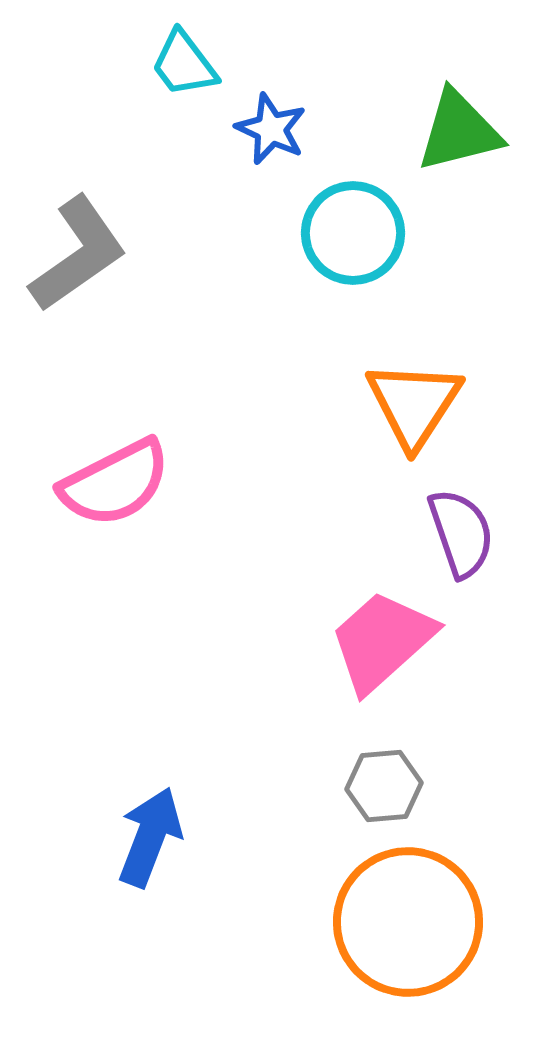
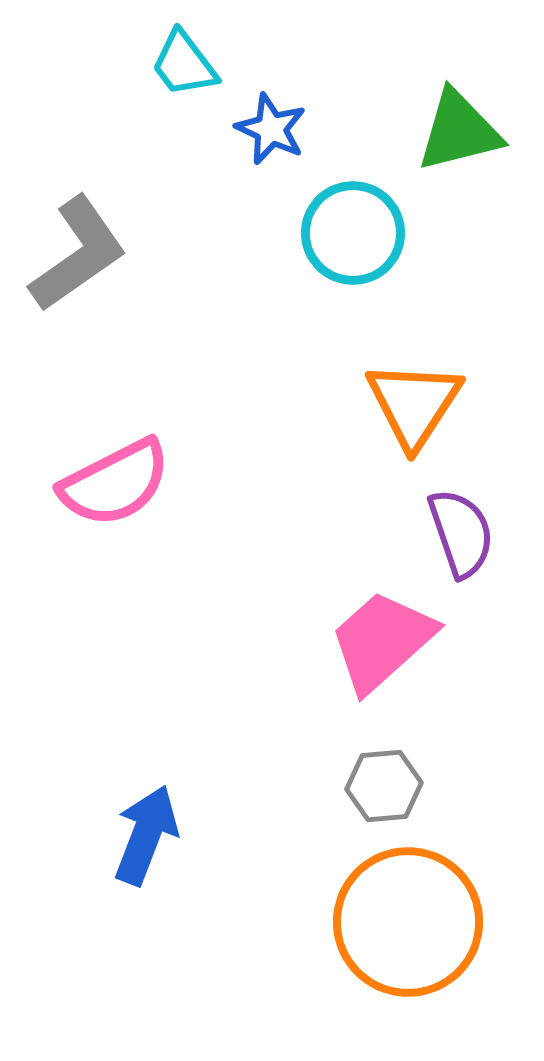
blue arrow: moved 4 px left, 2 px up
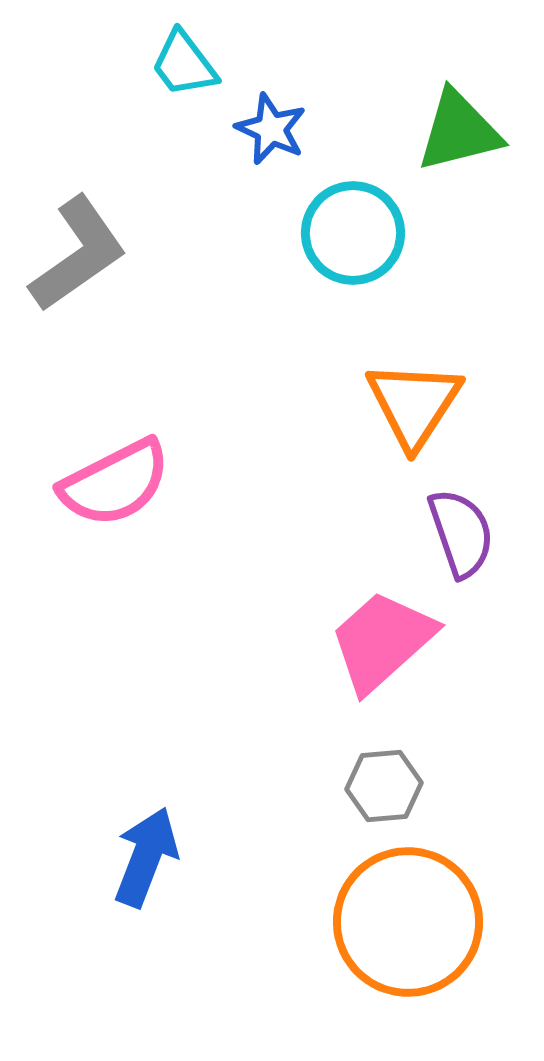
blue arrow: moved 22 px down
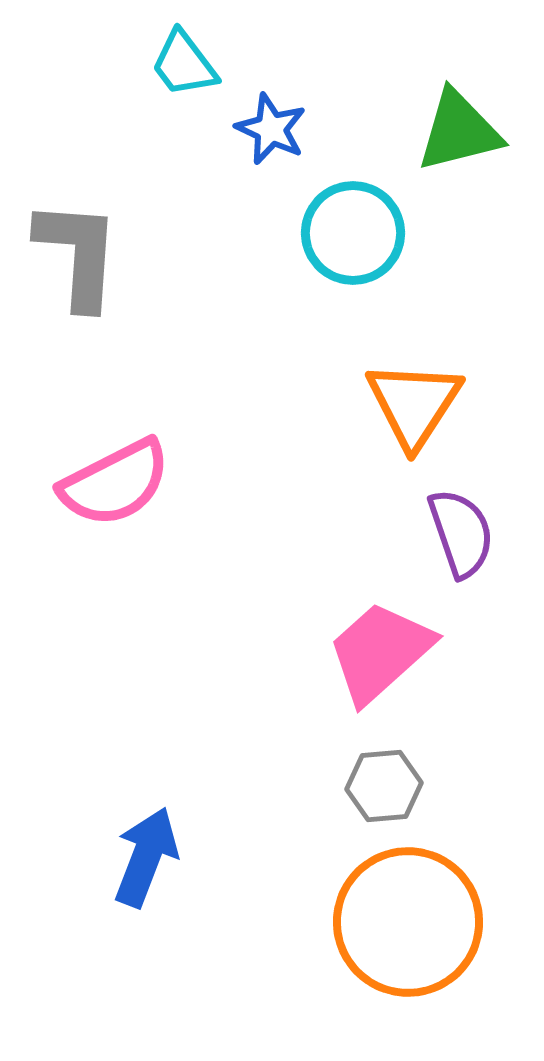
gray L-shape: rotated 51 degrees counterclockwise
pink trapezoid: moved 2 px left, 11 px down
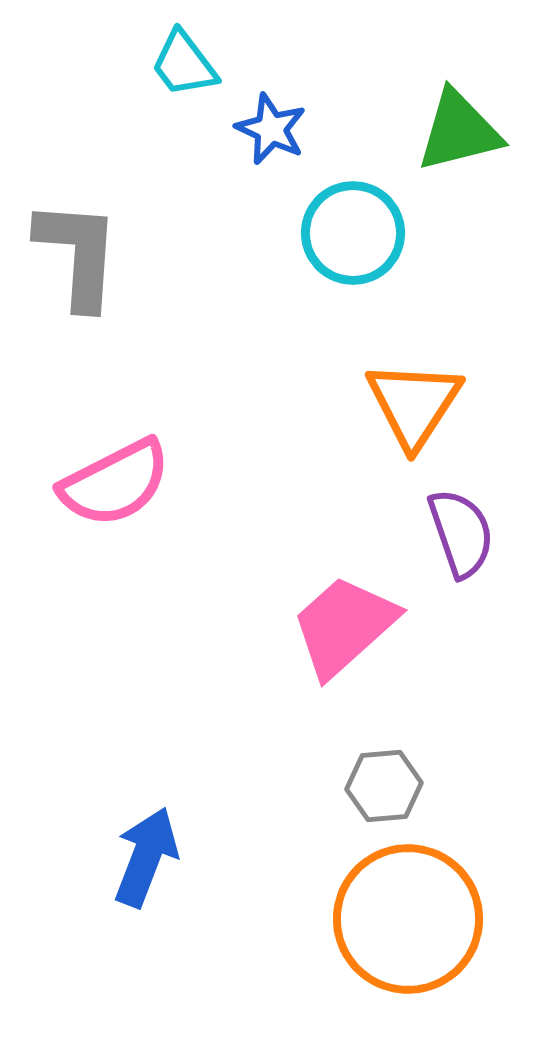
pink trapezoid: moved 36 px left, 26 px up
orange circle: moved 3 px up
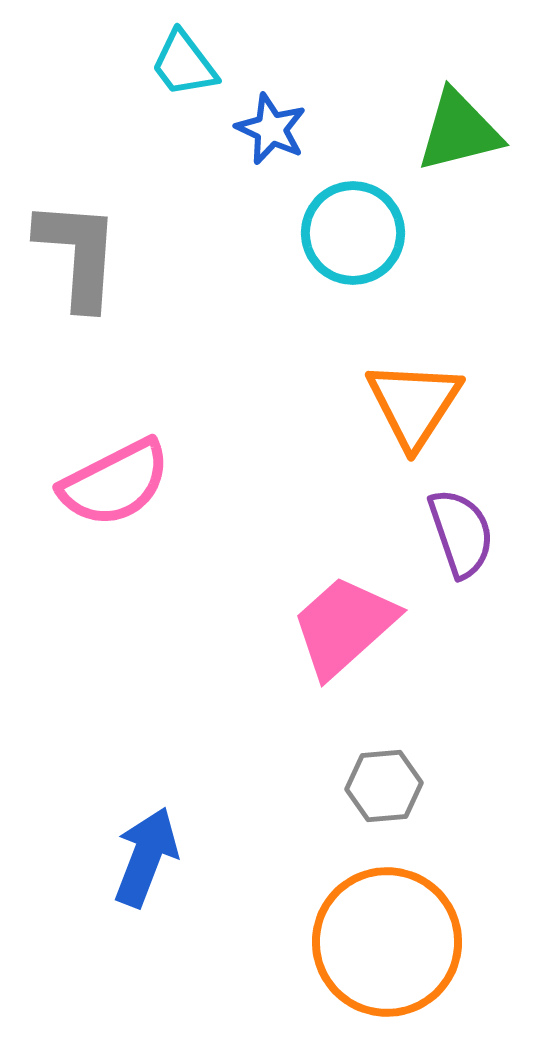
orange circle: moved 21 px left, 23 px down
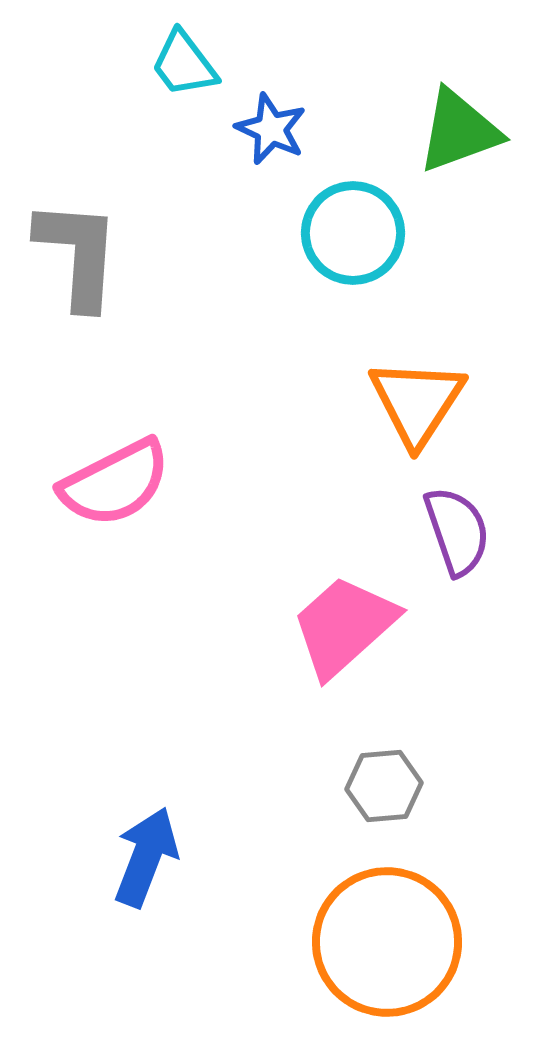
green triangle: rotated 6 degrees counterclockwise
orange triangle: moved 3 px right, 2 px up
purple semicircle: moved 4 px left, 2 px up
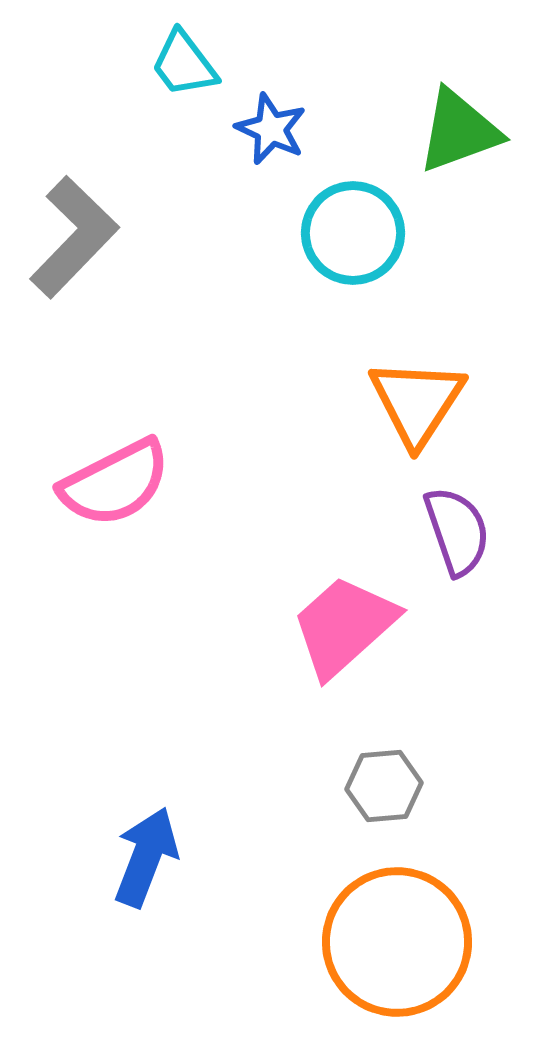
gray L-shape: moved 4 px left, 17 px up; rotated 40 degrees clockwise
orange circle: moved 10 px right
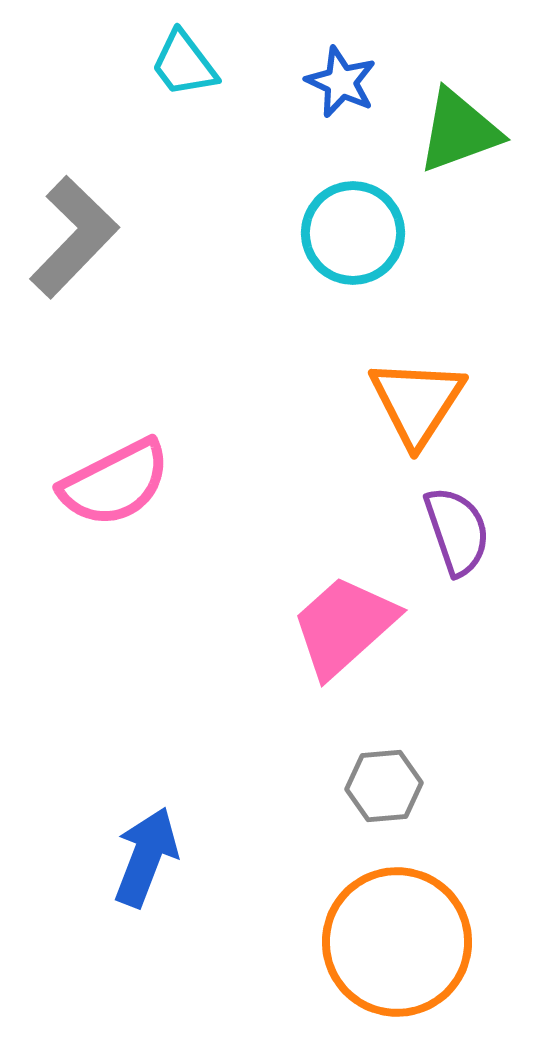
blue star: moved 70 px right, 47 px up
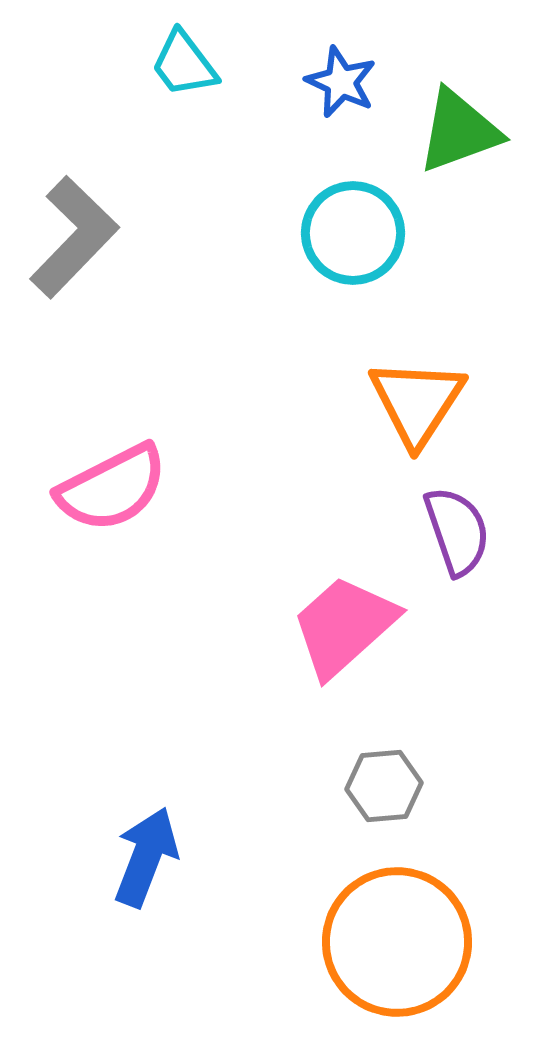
pink semicircle: moved 3 px left, 5 px down
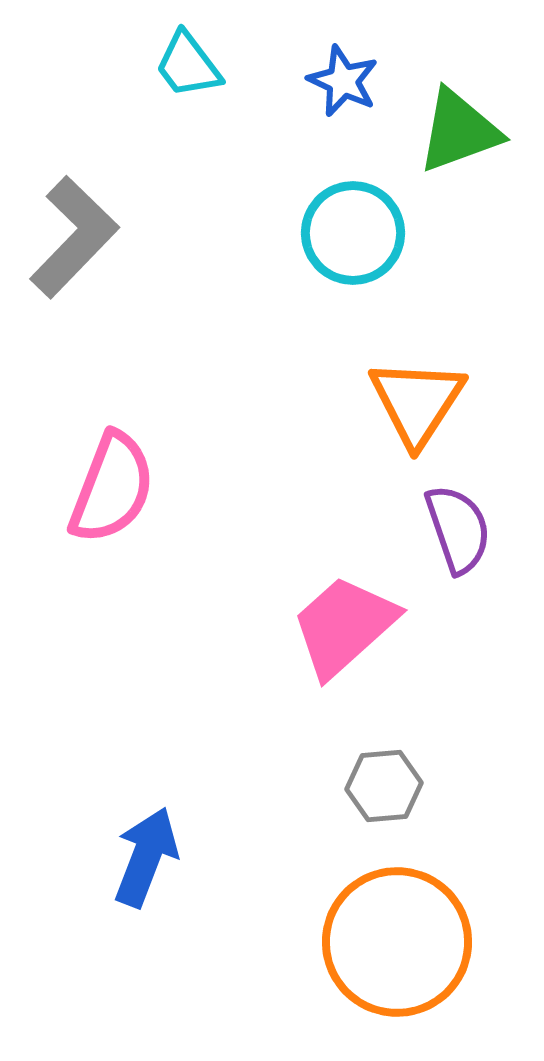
cyan trapezoid: moved 4 px right, 1 px down
blue star: moved 2 px right, 1 px up
pink semicircle: rotated 42 degrees counterclockwise
purple semicircle: moved 1 px right, 2 px up
